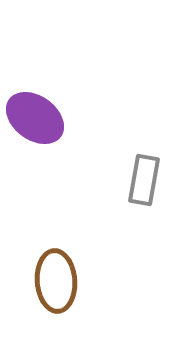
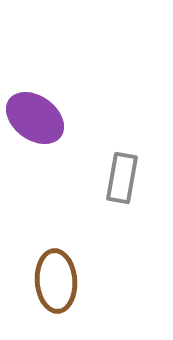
gray rectangle: moved 22 px left, 2 px up
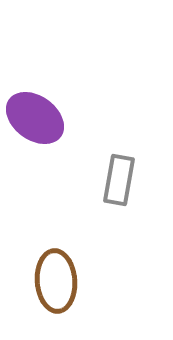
gray rectangle: moved 3 px left, 2 px down
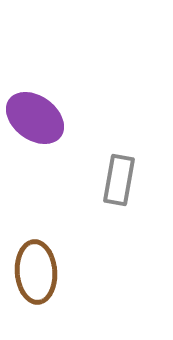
brown ellipse: moved 20 px left, 9 px up
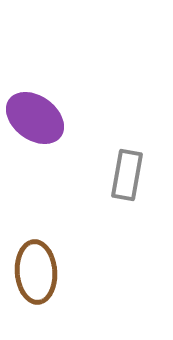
gray rectangle: moved 8 px right, 5 px up
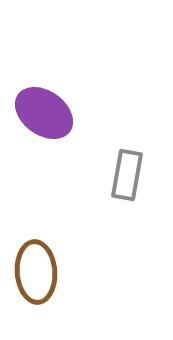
purple ellipse: moved 9 px right, 5 px up
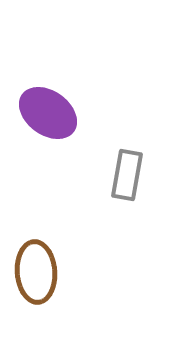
purple ellipse: moved 4 px right
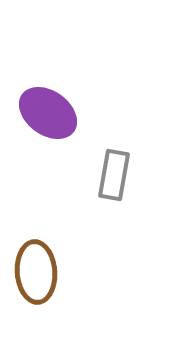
gray rectangle: moved 13 px left
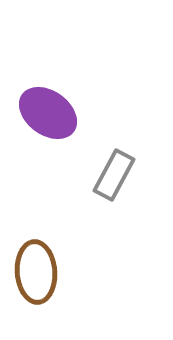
gray rectangle: rotated 18 degrees clockwise
